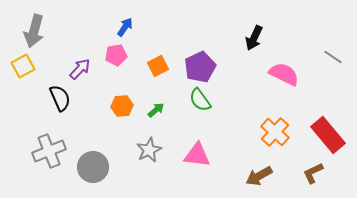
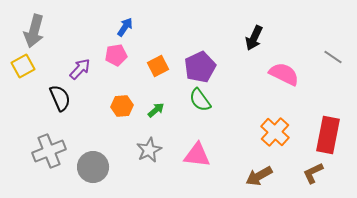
red rectangle: rotated 51 degrees clockwise
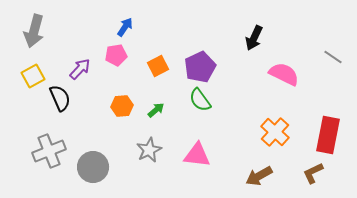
yellow square: moved 10 px right, 10 px down
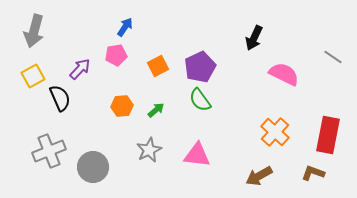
brown L-shape: rotated 45 degrees clockwise
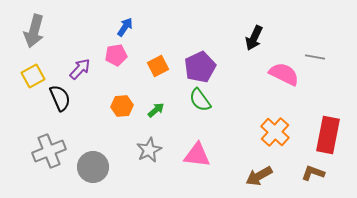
gray line: moved 18 px left; rotated 24 degrees counterclockwise
